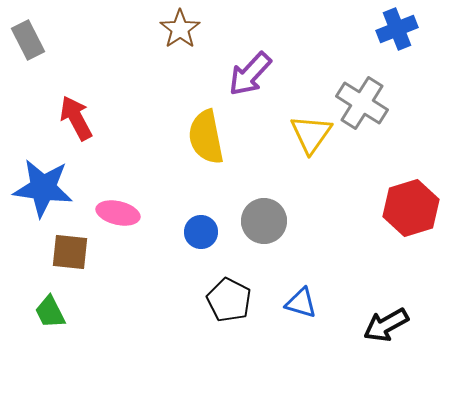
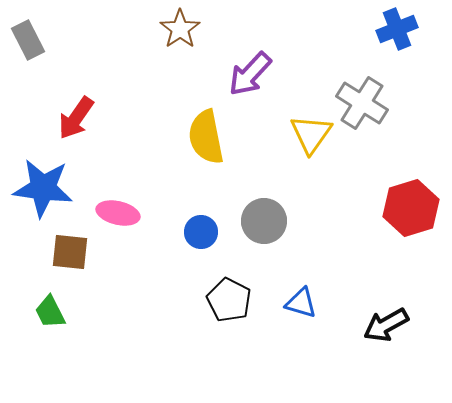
red arrow: rotated 117 degrees counterclockwise
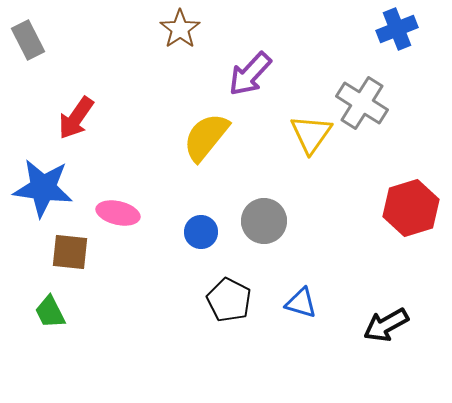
yellow semicircle: rotated 50 degrees clockwise
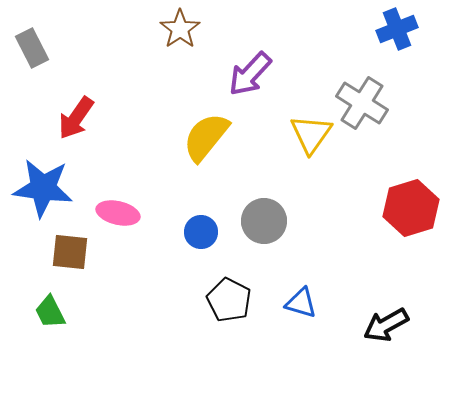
gray rectangle: moved 4 px right, 8 px down
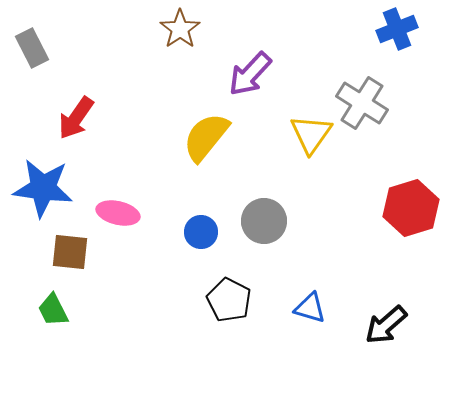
blue triangle: moved 9 px right, 5 px down
green trapezoid: moved 3 px right, 2 px up
black arrow: rotated 12 degrees counterclockwise
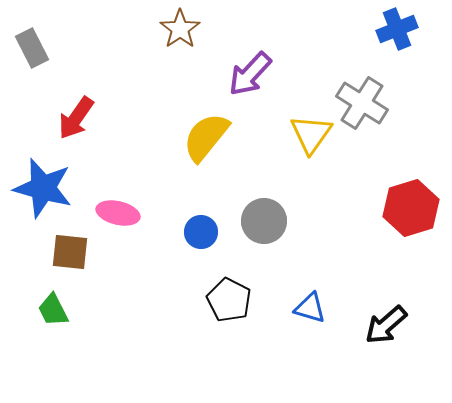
blue star: rotated 8 degrees clockwise
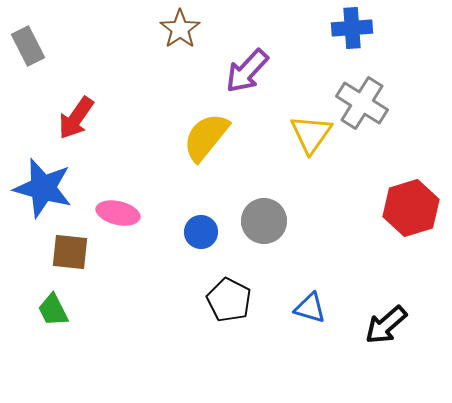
blue cross: moved 45 px left, 1 px up; rotated 18 degrees clockwise
gray rectangle: moved 4 px left, 2 px up
purple arrow: moved 3 px left, 3 px up
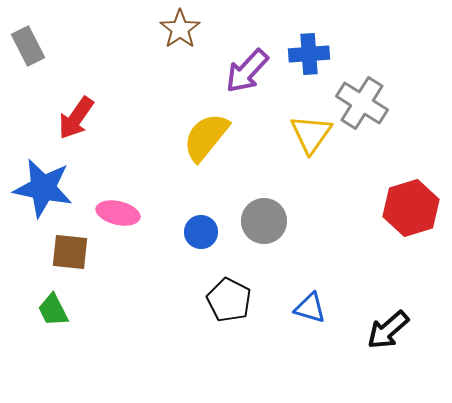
blue cross: moved 43 px left, 26 px down
blue star: rotated 4 degrees counterclockwise
black arrow: moved 2 px right, 5 px down
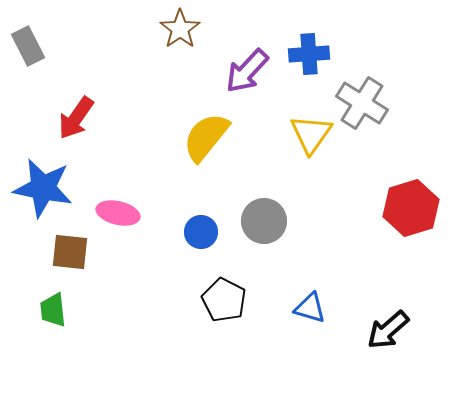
black pentagon: moved 5 px left
green trapezoid: rotated 21 degrees clockwise
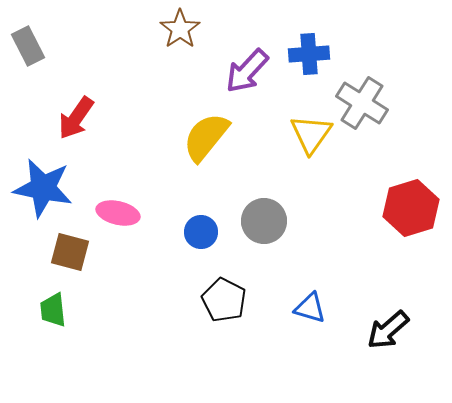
brown square: rotated 9 degrees clockwise
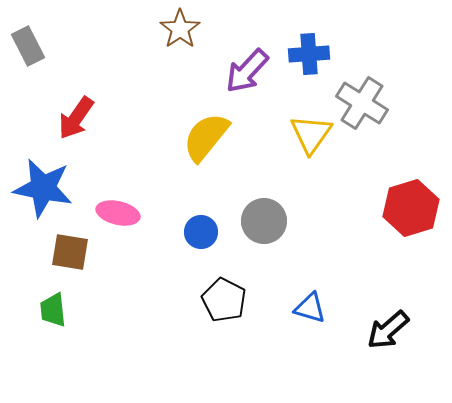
brown square: rotated 6 degrees counterclockwise
